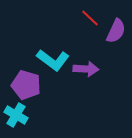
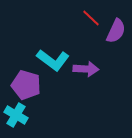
red line: moved 1 px right
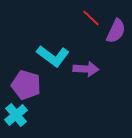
cyan L-shape: moved 4 px up
cyan cross: rotated 20 degrees clockwise
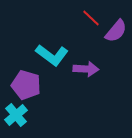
purple semicircle: rotated 15 degrees clockwise
cyan L-shape: moved 1 px left, 1 px up
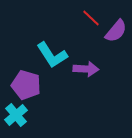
cyan L-shape: rotated 20 degrees clockwise
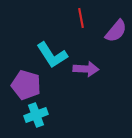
red line: moved 10 px left; rotated 36 degrees clockwise
cyan cross: moved 20 px right; rotated 20 degrees clockwise
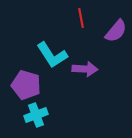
purple arrow: moved 1 px left
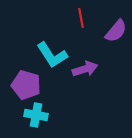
purple arrow: rotated 20 degrees counterclockwise
cyan cross: rotated 30 degrees clockwise
